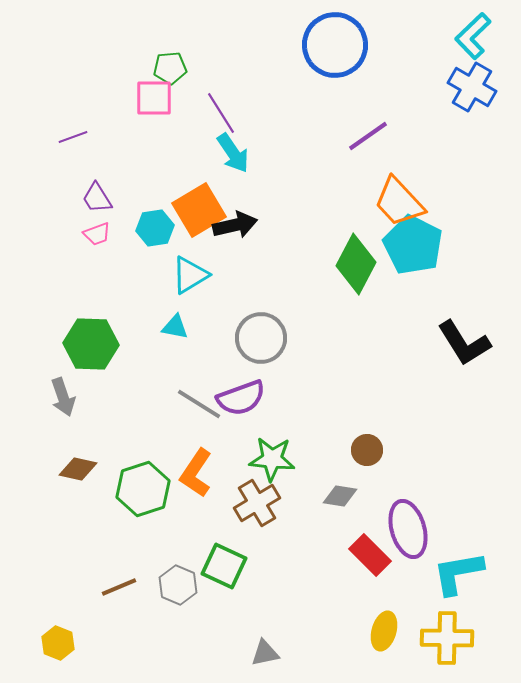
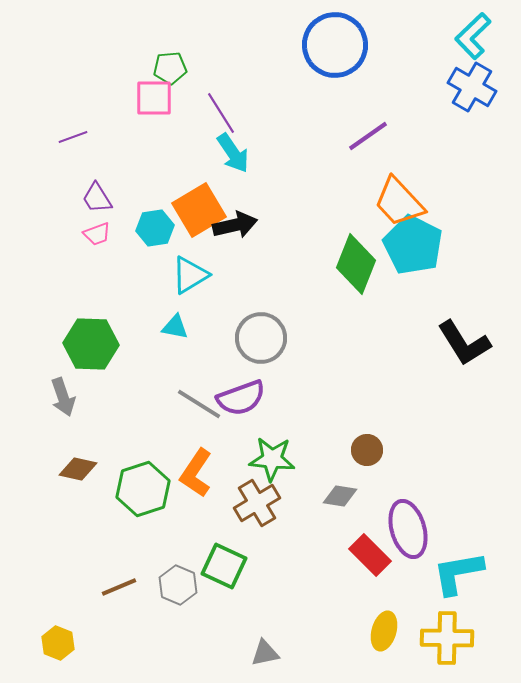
green diamond at (356, 264): rotated 6 degrees counterclockwise
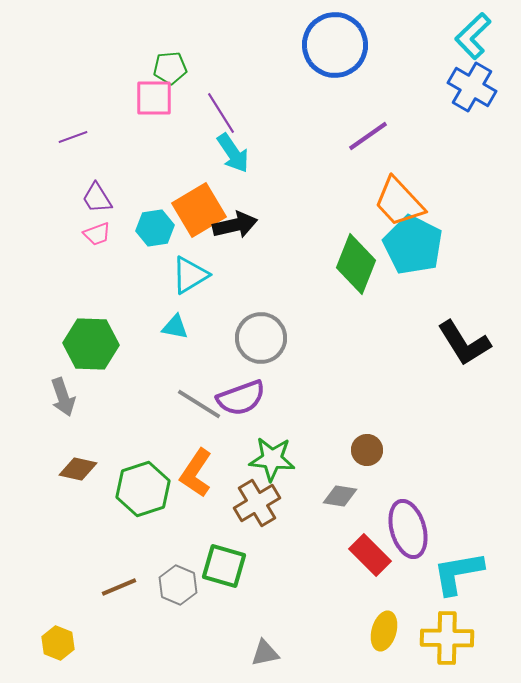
green square at (224, 566): rotated 9 degrees counterclockwise
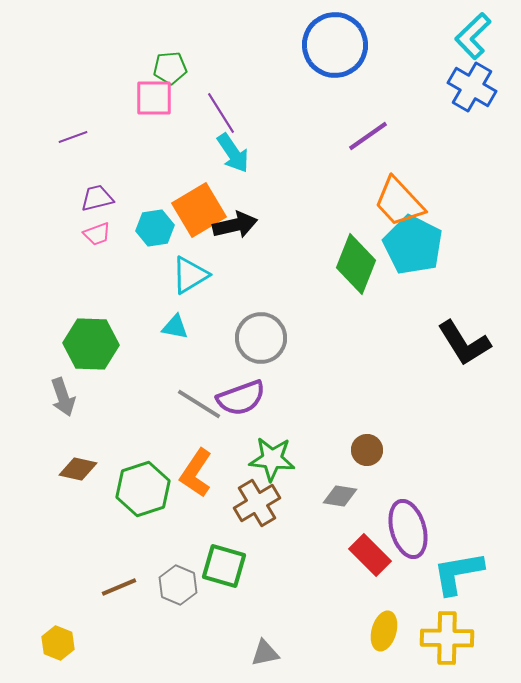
purple trapezoid at (97, 198): rotated 108 degrees clockwise
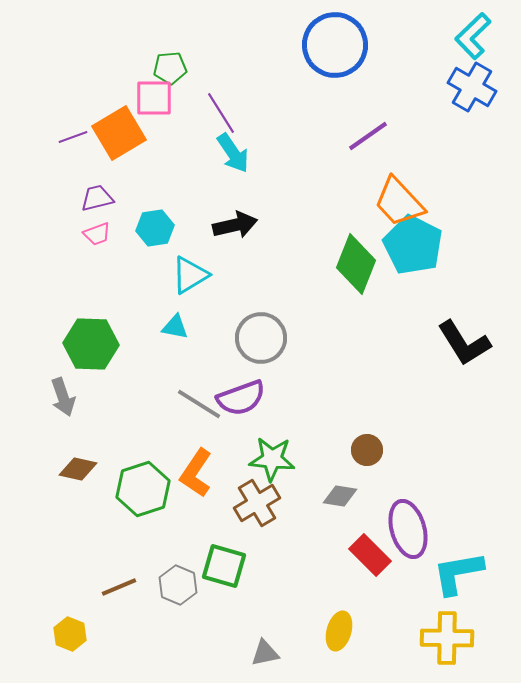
orange square at (199, 210): moved 80 px left, 77 px up
yellow ellipse at (384, 631): moved 45 px left
yellow hexagon at (58, 643): moved 12 px right, 9 px up
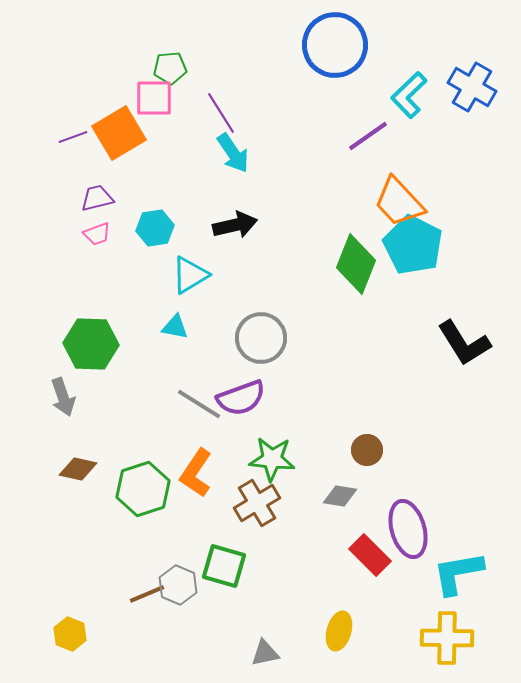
cyan L-shape at (473, 36): moved 64 px left, 59 px down
brown line at (119, 587): moved 28 px right, 7 px down
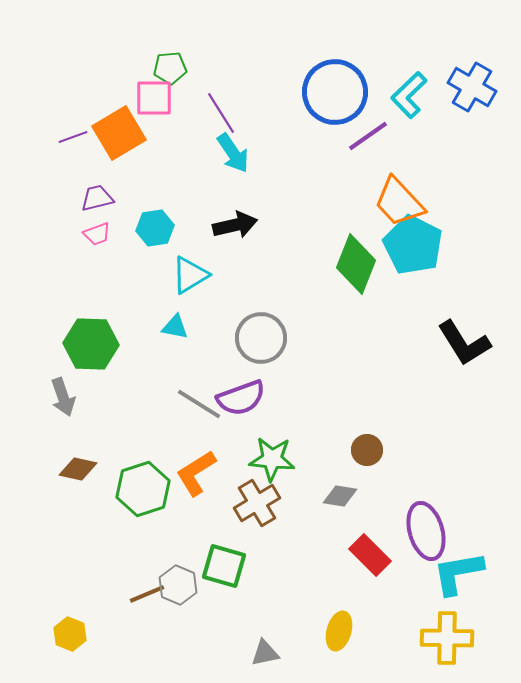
blue circle at (335, 45): moved 47 px down
orange L-shape at (196, 473): rotated 24 degrees clockwise
purple ellipse at (408, 529): moved 18 px right, 2 px down
